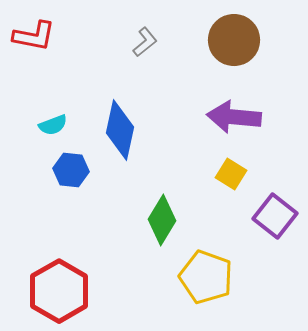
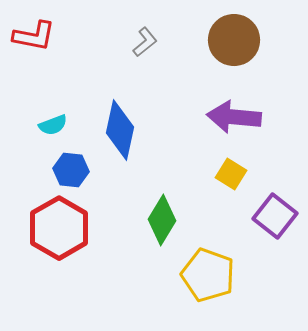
yellow pentagon: moved 2 px right, 2 px up
red hexagon: moved 63 px up
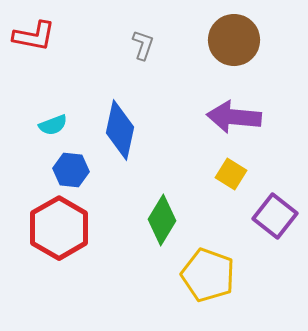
gray L-shape: moved 2 px left, 3 px down; rotated 32 degrees counterclockwise
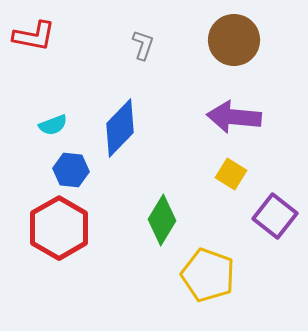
blue diamond: moved 2 px up; rotated 32 degrees clockwise
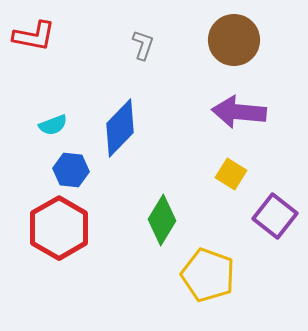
purple arrow: moved 5 px right, 5 px up
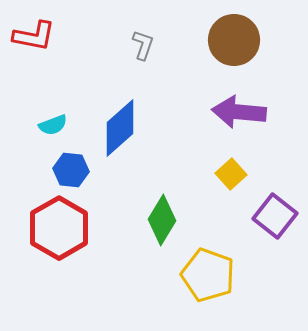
blue diamond: rotated 4 degrees clockwise
yellow square: rotated 16 degrees clockwise
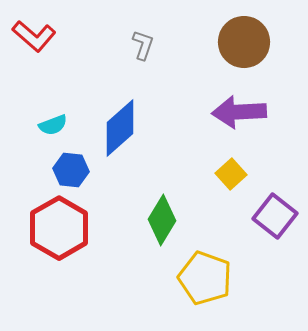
red L-shape: rotated 30 degrees clockwise
brown circle: moved 10 px right, 2 px down
purple arrow: rotated 8 degrees counterclockwise
yellow pentagon: moved 3 px left, 3 px down
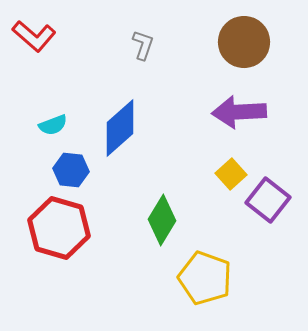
purple square: moved 7 px left, 16 px up
red hexagon: rotated 14 degrees counterclockwise
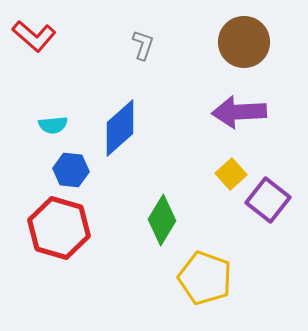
cyan semicircle: rotated 16 degrees clockwise
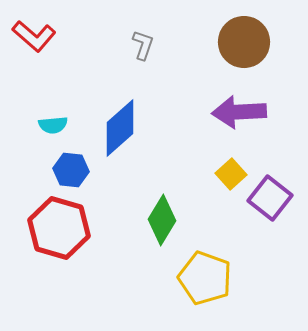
purple square: moved 2 px right, 2 px up
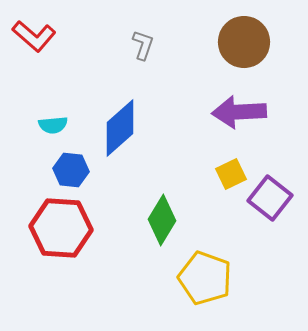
yellow square: rotated 16 degrees clockwise
red hexagon: moved 2 px right; rotated 12 degrees counterclockwise
